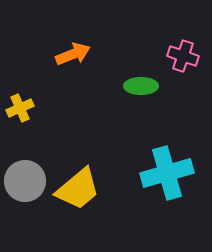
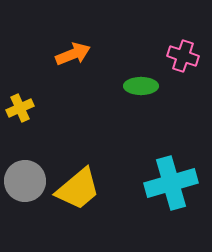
cyan cross: moved 4 px right, 10 px down
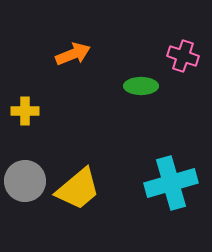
yellow cross: moved 5 px right, 3 px down; rotated 24 degrees clockwise
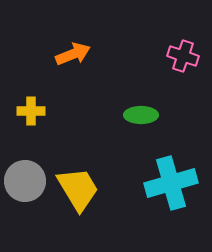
green ellipse: moved 29 px down
yellow cross: moved 6 px right
yellow trapezoid: rotated 81 degrees counterclockwise
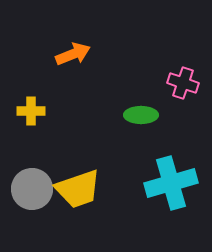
pink cross: moved 27 px down
gray circle: moved 7 px right, 8 px down
yellow trapezoid: rotated 102 degrees clockwise
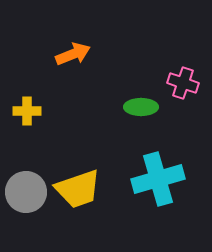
yellow cross: moved 4 px left
green ellipse: moved 8 px up
cyan cross: moved 13 px left, 4 px up
gray circle: moved 6 px left, 3 px down
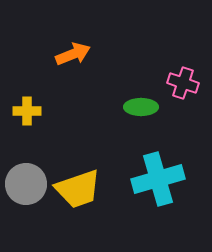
gray circle: moved 8 px up
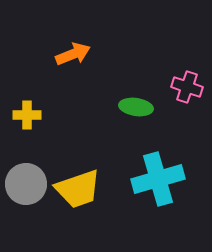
pink cross: moved 4 px right, 4 px down
green ellipse: moved 5 px left; rotated 8 degrees clockwise
yellow cross: moved 4 px down
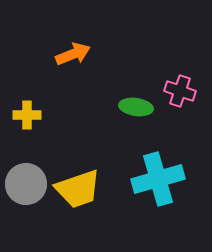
pink cross: moved 7 px left, 4 px down
